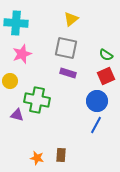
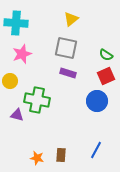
blue line: moved 25 px down
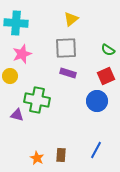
gray square: rotated 15 degrees counterclockwise
green semicircle: moved 2 px right, 5 px up
yellow circle: moved 5 px up
orange star: rotated 16 degrees clockwise
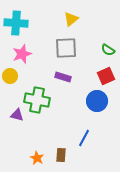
purple rectangle: moved 5 px left, 4 px down
blue line: moved 12 px left, 12 px up
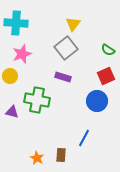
yellow triangle: moved 2 px right, 5 px down; rotated 14 degrees counterclockwise
gray square: rotated 35 degrees counterclockwise
purple triangle: moved 5 px left, 3 px up
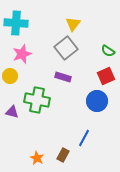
green semicircle: moved 1 px down
brown rectangle: moved 2 px right; rotated 24 degrees clockwise
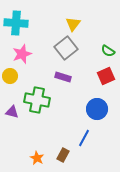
blue circle: moved 8 px down
